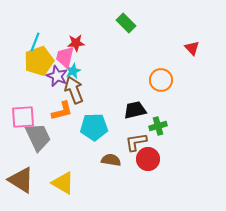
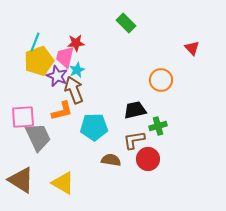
cyan star: moved 4 px right, 1 px up
brown L-shape: moved 2 px left, 2 px up
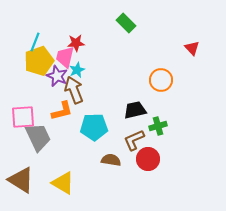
brown L-shape: rotated 15 degrees counterclockwise
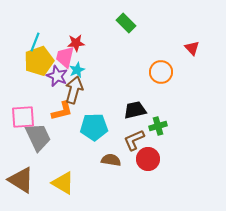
orange circle: moved 8 px up
brown arrow: rotated 36 degrees clockwise
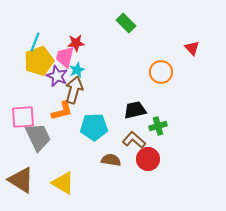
brown L-shape: rotated 65 degrees clockwise
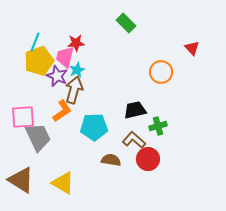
orange L-shape: rotated 20 degrees counterclockwise
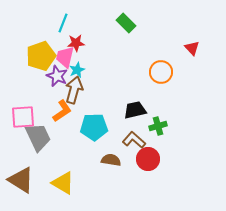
cyan line: moved 28 px right, 19 px up
yellow pentagon: moved 2 px right, 5 px up
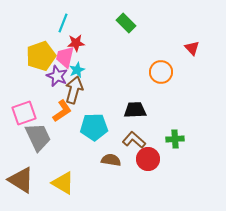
black trapezoid: rotated 10 degrees clockwise
pink square: moved 1 px right, 4 px up; rotated 15 degrees counterclockwise
green cross: moved 17 px right, 13 px down; rotated 12 degrees clockwise
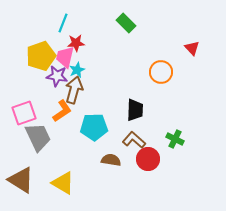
purple star: rotated 15 degrees counterclockwise
black trapezoid: rotated 95 degrees clockwise
green cross: rotated 30 degrees clockwise
